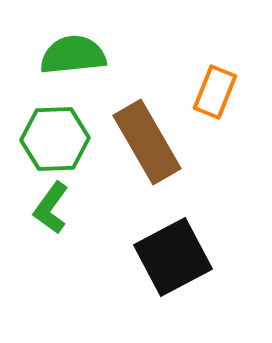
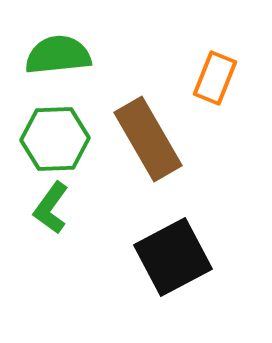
green semicircle: moved 15 px left
orange rectangle: moved 14 px up
brown rectangle: moved 1 px right, 3 px up
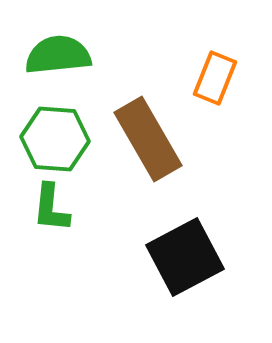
green hexagon: rotated 6 degrees clockwise
green L-shape: rotated 30 degrees counterclockwise
black square: moved 12 px right
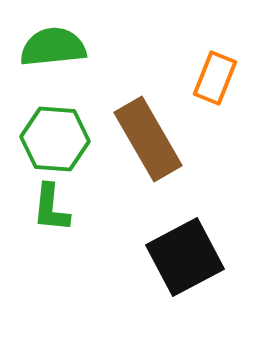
green semicircle: moved 5 px left, 8 px up
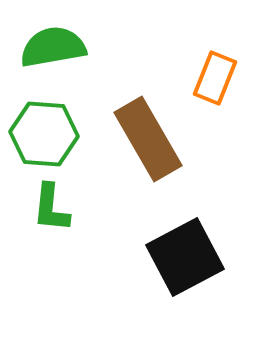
green semicircle: rotated 4 degrees counterclockwise
green hexagon: moved 11 px left, 5 px up
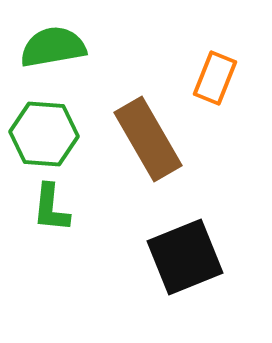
black square: rotated 6 degrees clockwise
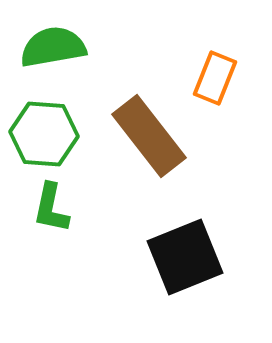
brown rectangle: moved 1 px right, 3 px up; rotated 8 degrees counterclockwise
green L-shape: rotated 6 degrees clockwise
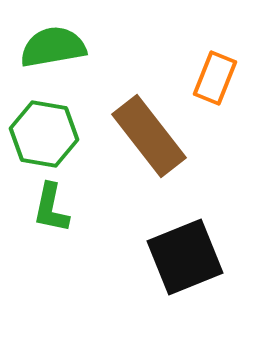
green hexagon: rotated 6 degrees clockwise
